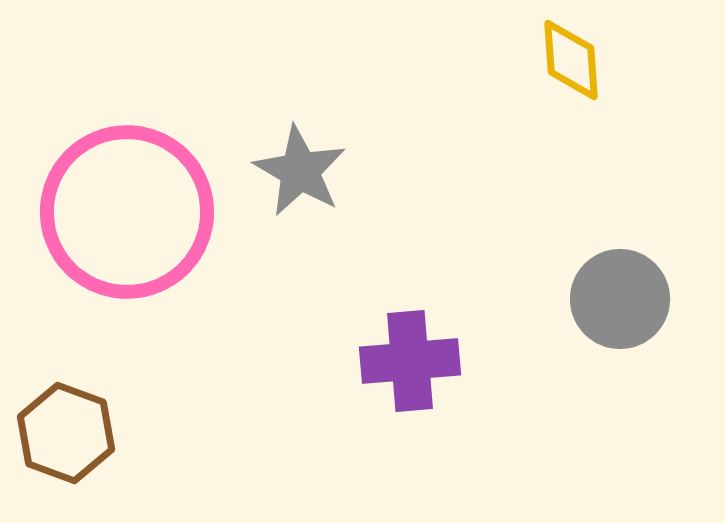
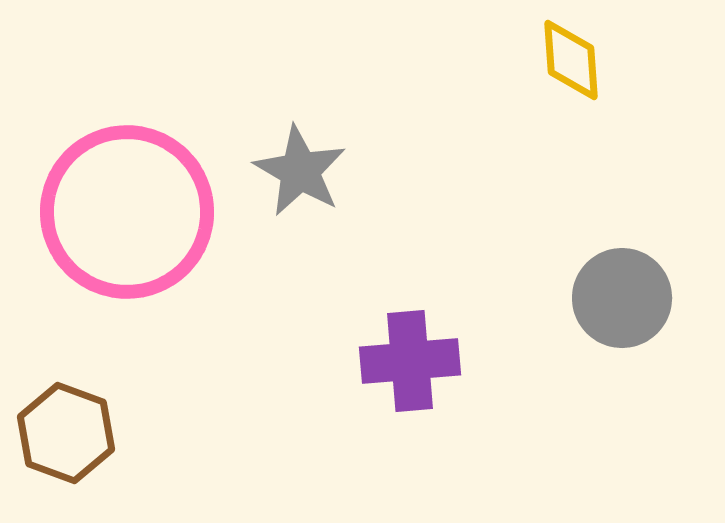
gray circle: moved 2 px right, 1 px up
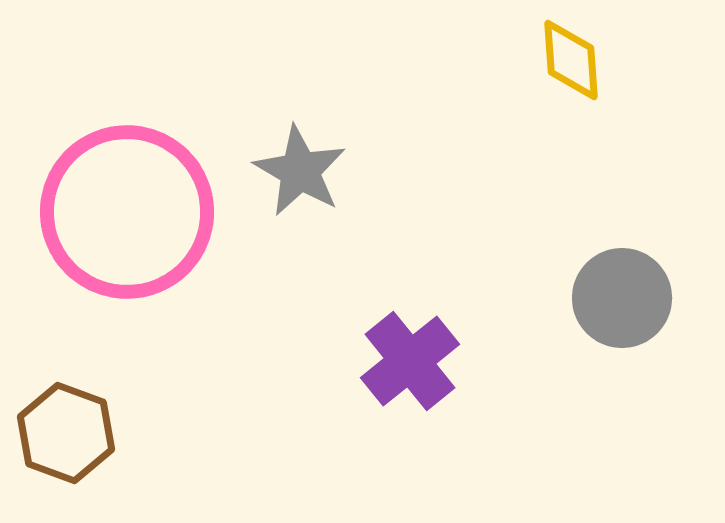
purple cross: rotated 34 degrees counterclockwise
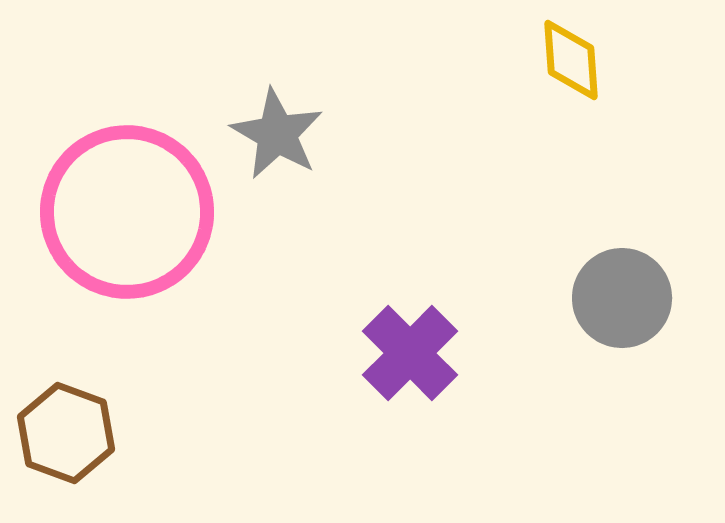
gray star: moved 23 px left, 37 px up
purple cross: moved 8 px up; rotated 6 degrees counterclockwise
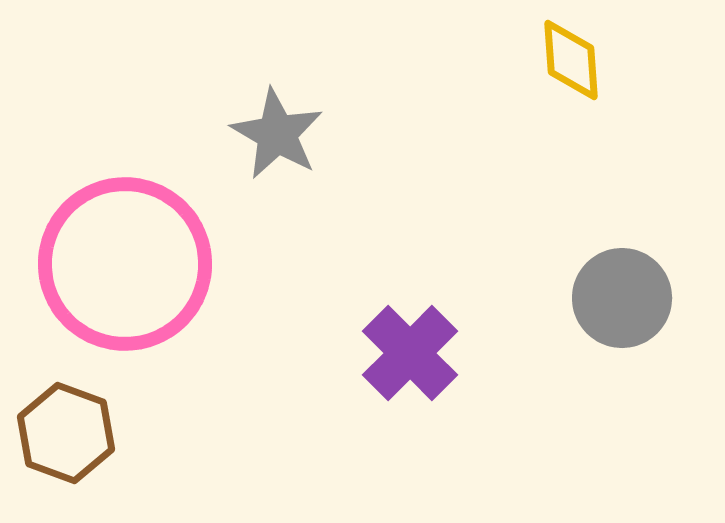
pink circle: moved 2 px left, 52 px down
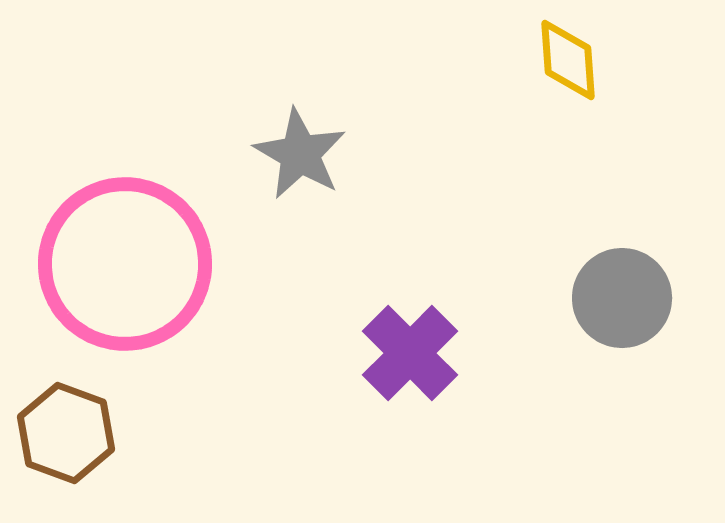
yellow diamond: moved 3 px left
gray star: moved 23 px right, 20 px down
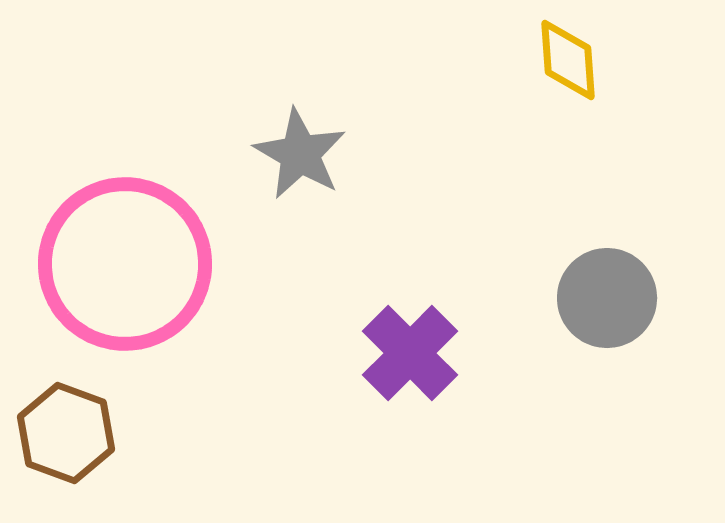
gray circle: moved 15 px left
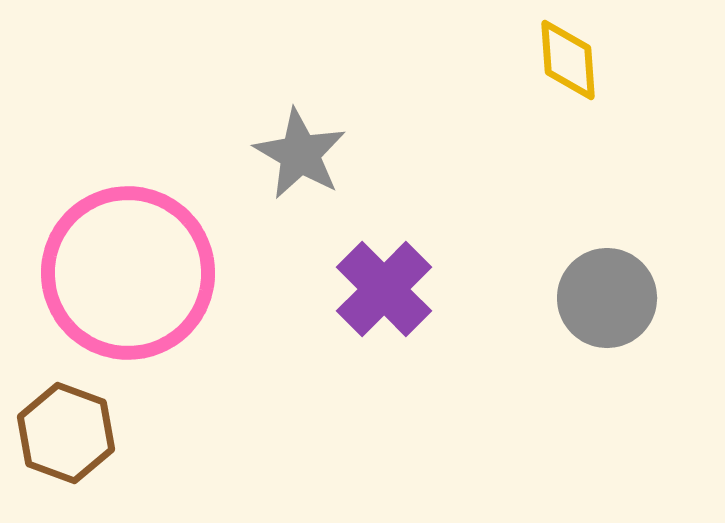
pink circle: moved 3 px right, 9 px down
purple cross: moved 26 px left, 64 px up
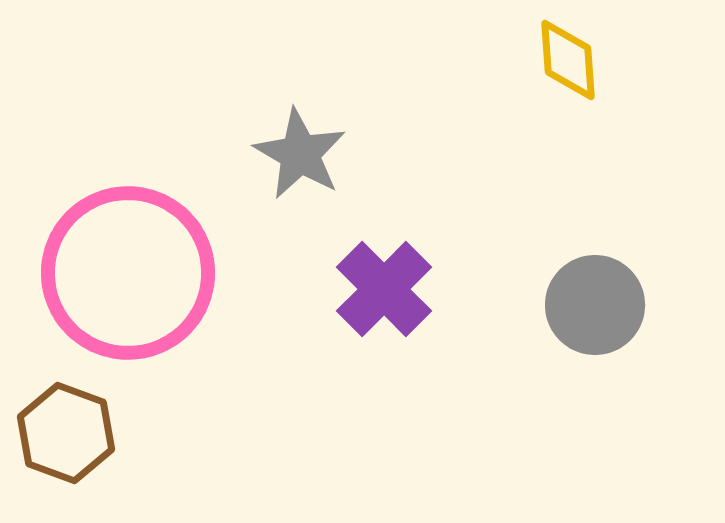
gray circle: moved 12 px left, 7 px down
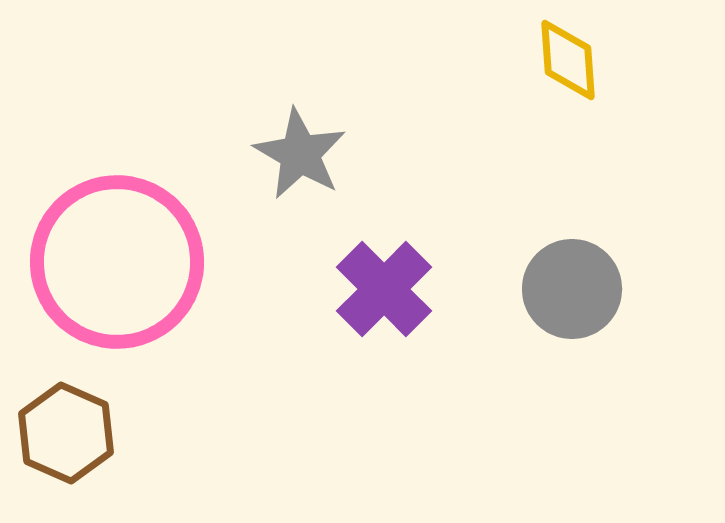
pink circle: moved 11 px left, 11 px up
gray circle: moved 23 px left, 16 px up
brown hexagon: rotated 4 degrees clockwise
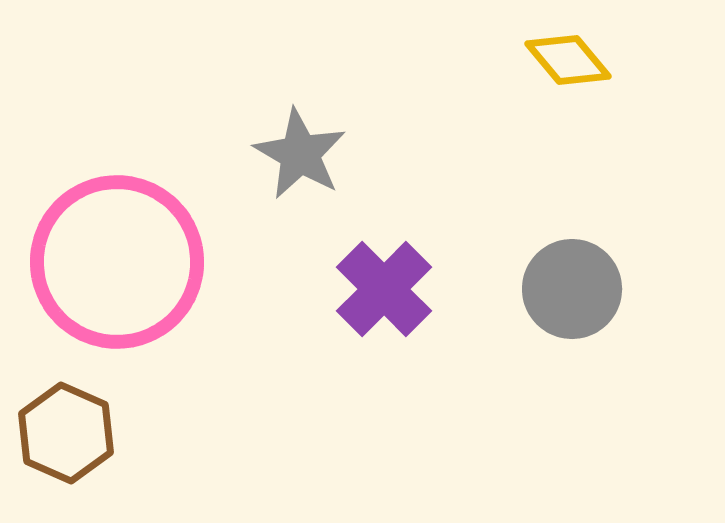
yellow diamond: rotated 36 degrees counterclockwise
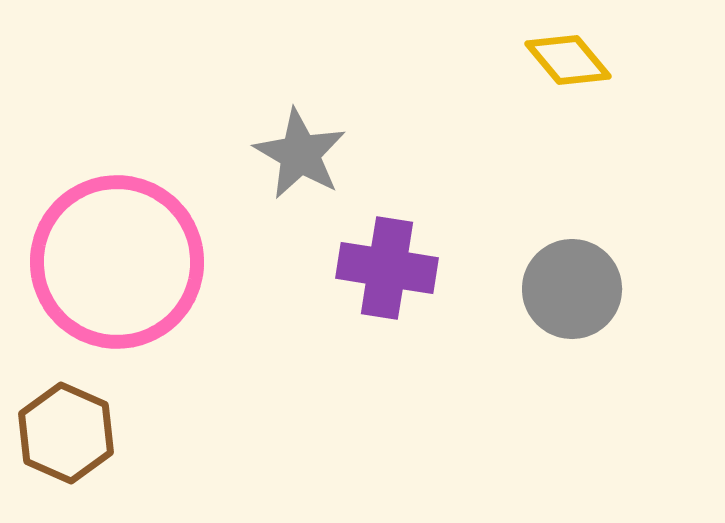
purple cross: moved 3 px right, 21 px up; rotated 36 degrees counterclockwise
